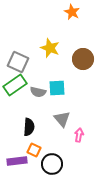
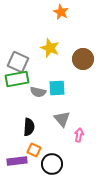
orange star: moved 11 px left
green rectangle: moved 2 px right, 6 px up; rotated 25 degrees clockwise
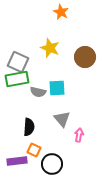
brown circle: moved 2 px right, 2 px up
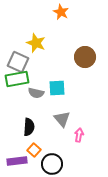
yellow star: moved 14 px left, 5 px up
gray semicircle: moved 2 px left, 1 px down
orange square: rotated 16 degrees clockwise
